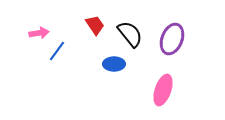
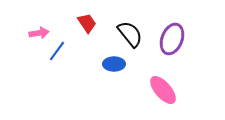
red trapezoid: moved 8 px left, 2 px up
pink ellipse: rotated 60 degrees counterclockwise
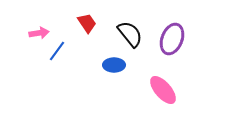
blue ellipse: moved 1 px down
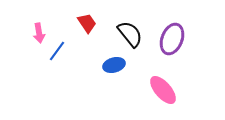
pink arrow: rotated 90 degrees clockwise
blue ellipse: rotated 15 degrees counterclockwise
